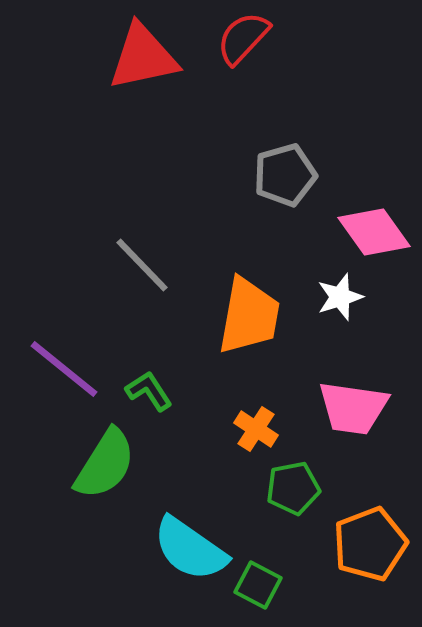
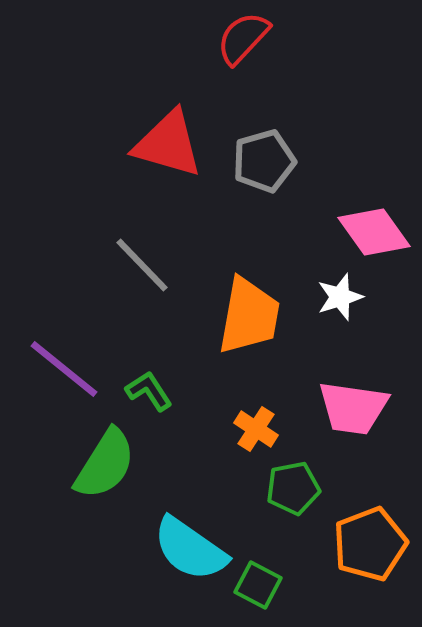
red triangle: moved 25 px right, 87 px down; rotated 28 degrees clockwise
gray pentagon: moved 21 px left, 14 px up
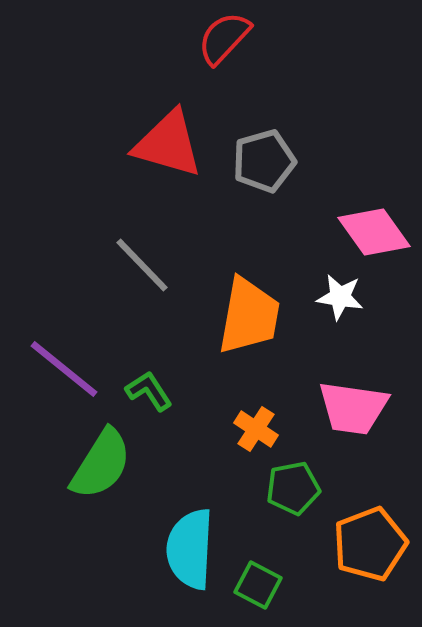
red semicircle: moved 19 px left
white star: rotated 27 degrees clockwise
green semicircle: moved 4 px left
cyan semicircle: rotated 58 degrees clockwise
